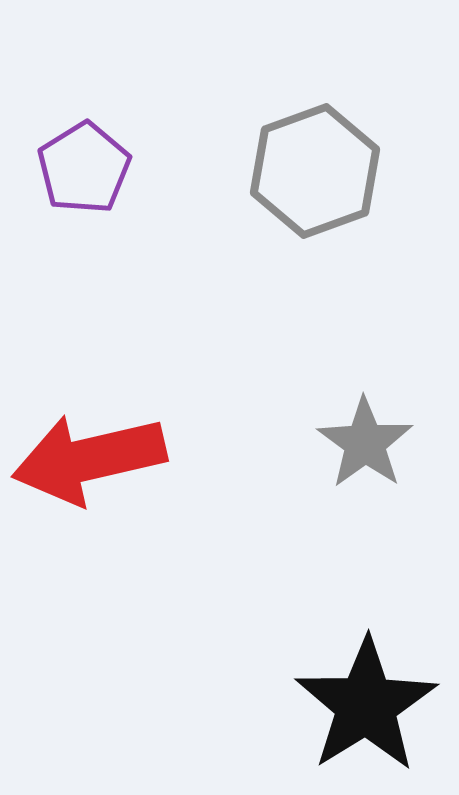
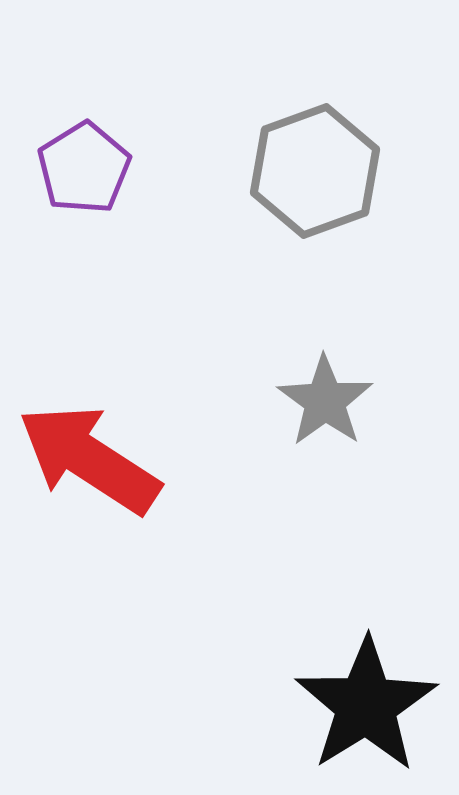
gray star: moved 40 px left, 42 px up
red arrow: rotated 46 degrees clockwise
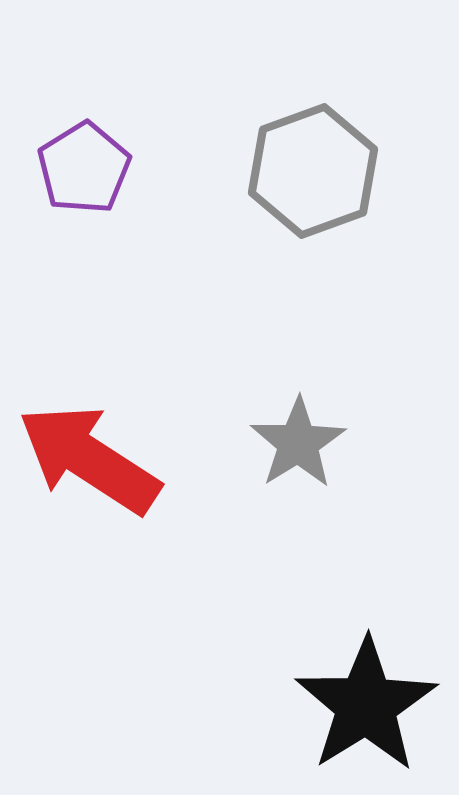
gray hexagon: moved 2 px left
gray star: moved 27 px left, 42 px down; rotated 4 degrees clockwise
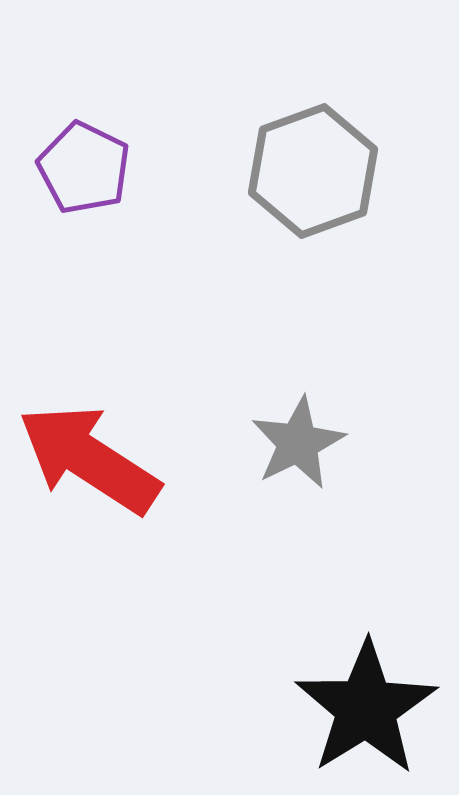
purple pentagon: rotated 14 degrees counterclockwise
gray star: rotated 6 degrees clockwise
black star: moved 3 px down
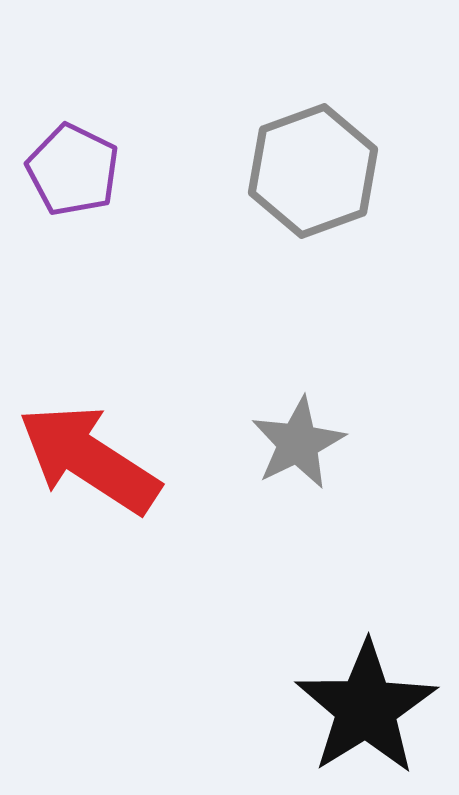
purple pentagon: moved 11 px left, 2 px down
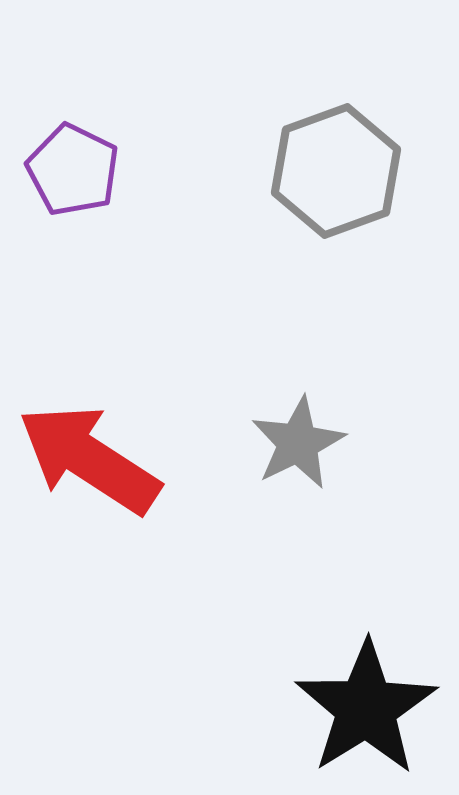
gray hexagon: moved 23 px right
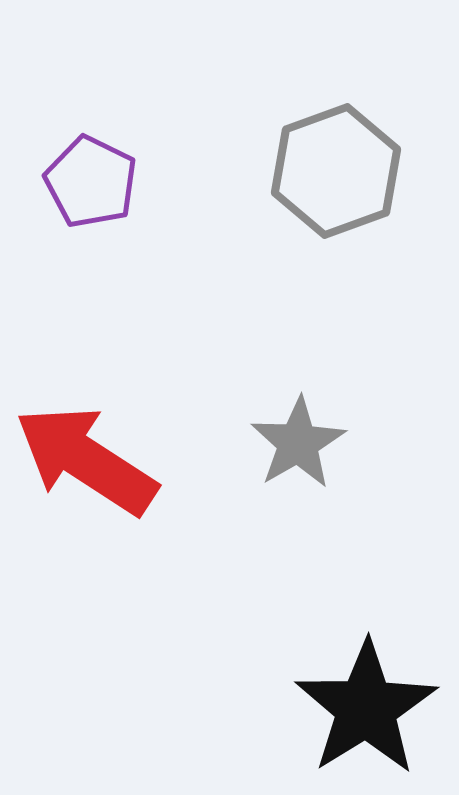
purple pentagon: moved 18 px right, 12 px down
gray star: rotated 4 degrees counterclockwise
red arrow: moved 3 px left, 1 px down
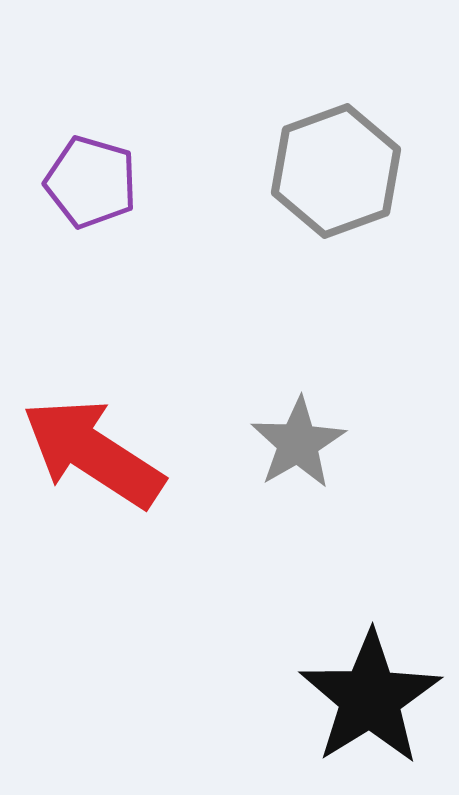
purple pentagon: rotated 10 degrees counterclockwise
red arrow: moved 7 px right, 7 px up
black star: moved 4 px right, 10 px up
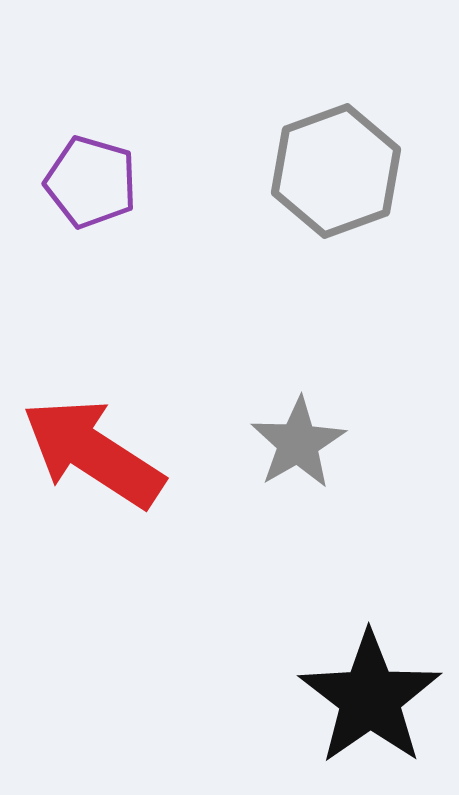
black star: rotated 3 degrees counterclockwise
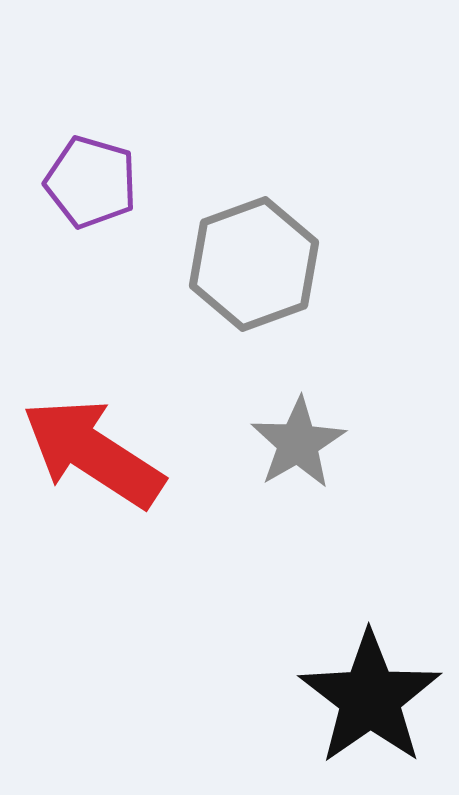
gray hexagon: moved 82 px left, 93 px down
